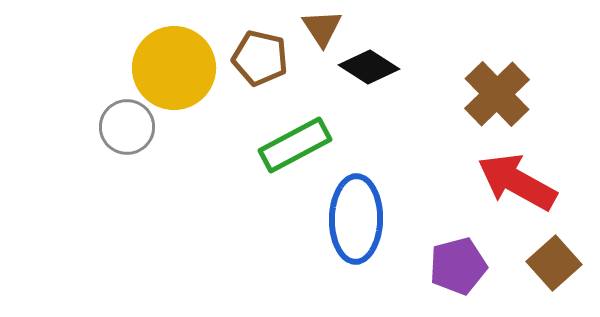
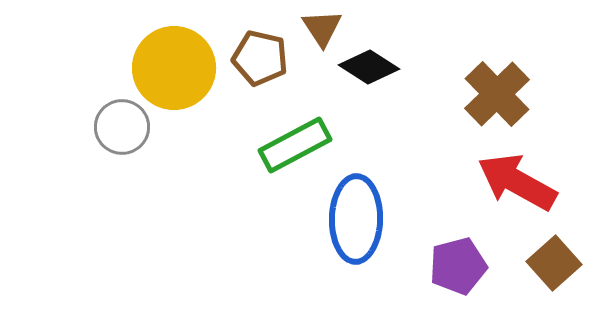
gray circle: moved 5 px left
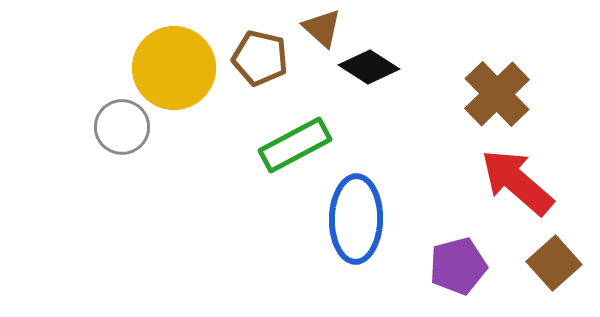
brown triangle: rotated 15 degrees counterclockwise
red arrow: rotated 12 degrees clockwise
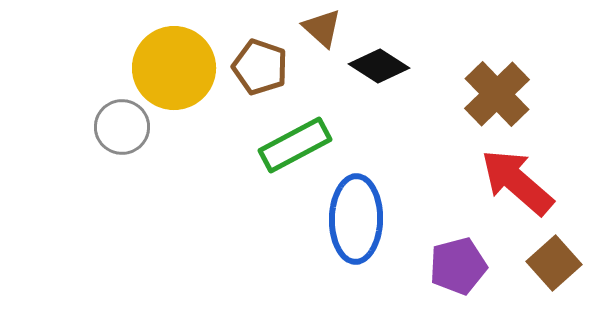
brown pentagon: moved 9 px down; rotated 6 degrees clockwise
black diamond: moved 10 px right, 1 px up
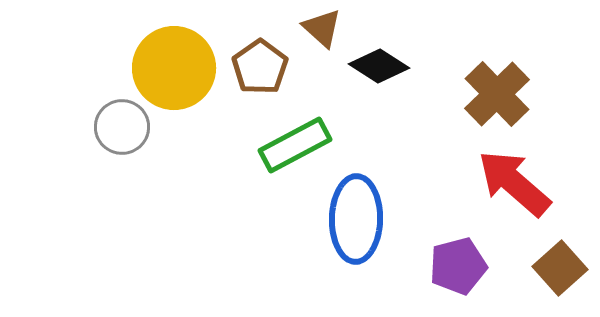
brown pentagon: rotated 18 degrees clockwise
red arrow: moved 3 px left, 1 px down
brown square: moved 6 px right, 5 px down
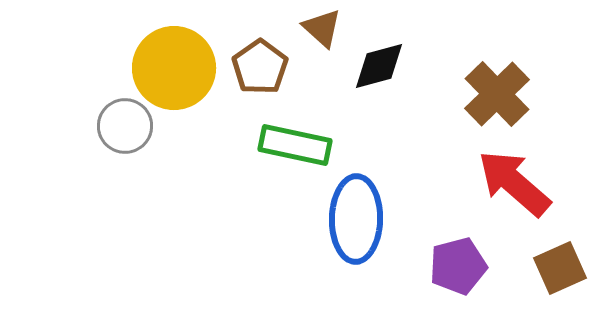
black diamond: rotated 48 degrees counterclockwise
gray circle: moved 3 px right, 1 px up
green rectangle: rotated 40 degrees clockwise
brown square: rotated 18 degrees clockwise
